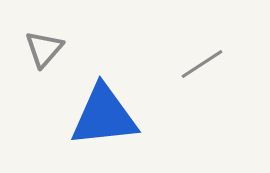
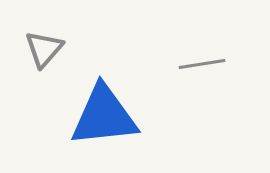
gray line: rotated 24 degrees clockwise
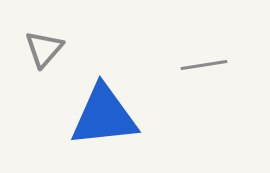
gray line: moved 2 px right, 1 px down
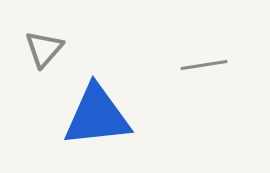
blue triangle: moved 7 px left
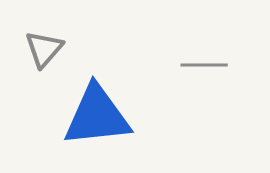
gray line: rotated 9 degrees clockwise
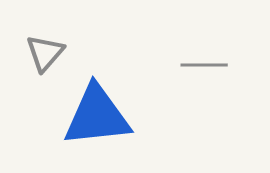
gray triangle: moved 1 px right, 4 px down
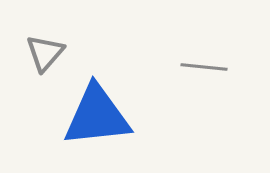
gray line: moved 2 px down; rotated 6 degrees clockwise
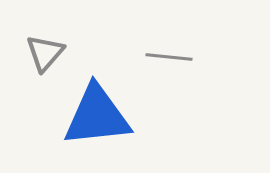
gray line: moved 35 px left, 10 px up
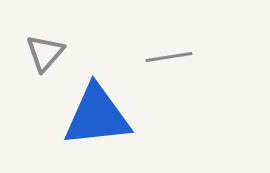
gray line: rotated 15 degrees counterclockwise
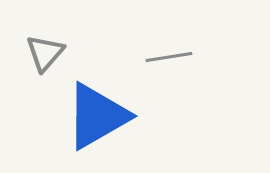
blue triangle: rotated 24 degrees counterclockwise
